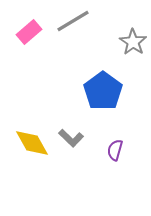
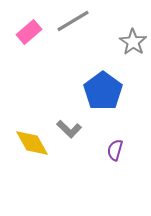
gray L-shape: moved 2 px left, 9 px up
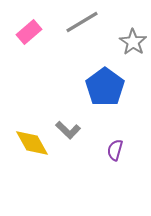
gray line: moved 9 px right, 1 px down
blue pentagon: moved 2 px right, 4 px up
gray L-shape: moved 1 px left, 1 px down
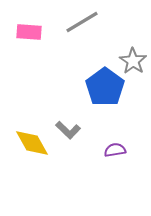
pink rectangle: rotated 45 degrees clockwise
gray star: moved 19 px down
purple semicircle: rotated 65 degrees clockwise
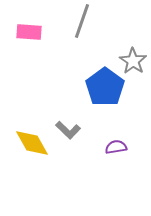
gray line: moved 1 px up; rotated 40 degrees counterclockwise
purple semicircle: moved 1 px right, 3 px up
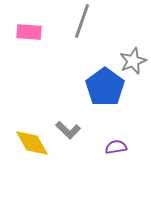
gray star: rotated 16 degrees clockwise
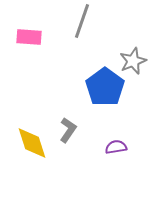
pink rectangle: moved 5 px down
gray L-shape: rotated 100 degrees counterclockwise
yellow diamond: rotated 12 degrees clockwise
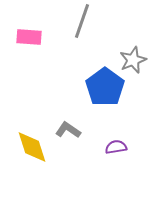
gray star: moved 1 px up
gray L-shape: rotated 90 degrees counterclockwise
yellow diamond: moved 4 px down
